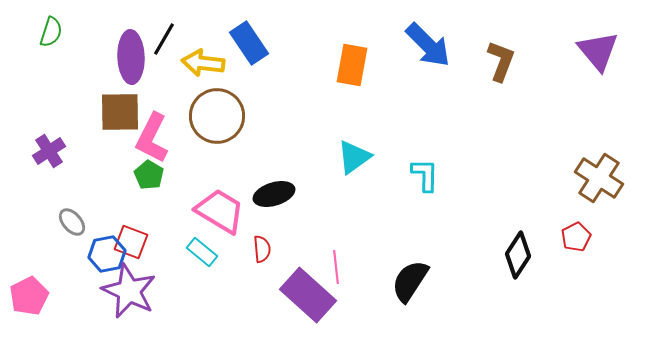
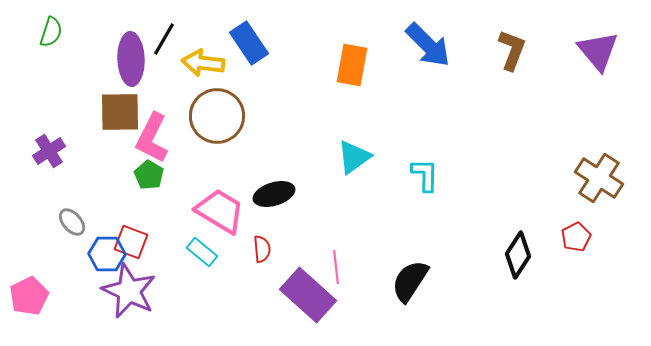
purple ellipse: moved 2 px down
brown L-shape: moved 11 px right, 11 px up
blue hexagon: rotated 12 degrees clockwise
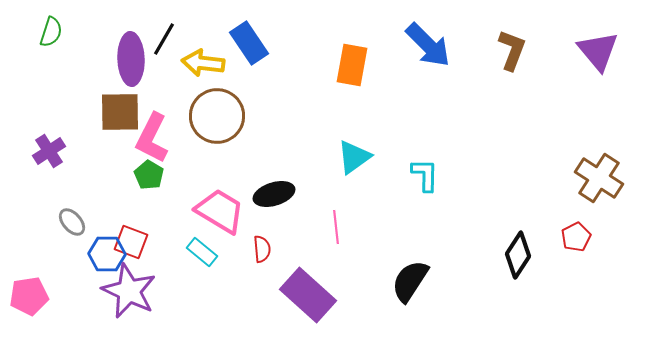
pink line: moved 40 px up
pink pentagon: rotated 18 degrees clockwise
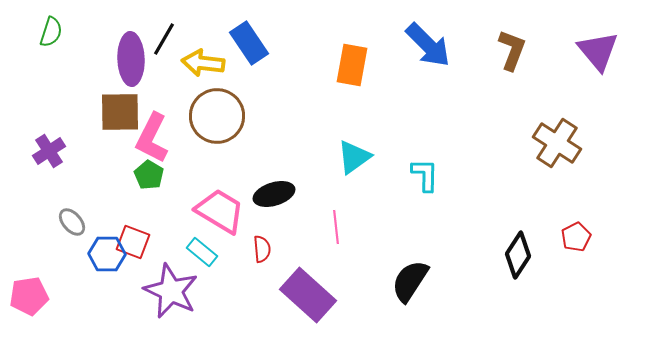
brown cross: moved 42 px left, 35 px up
red square: moved 2 px right
purple star: moved 42 px right
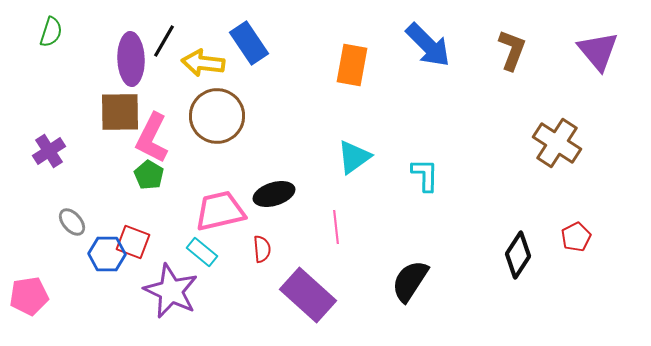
black line: moved 2 px down
pink trapezoid: rotated 44 degrees counterclockwise
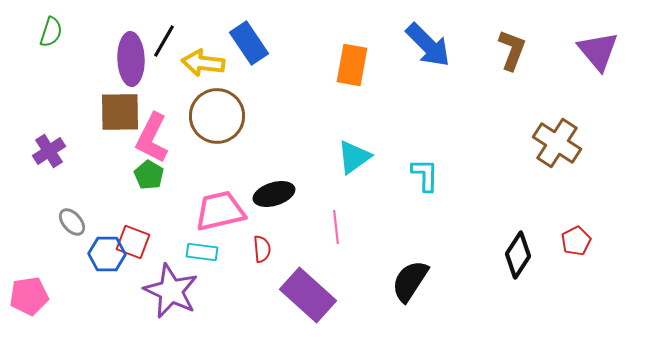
red pentagon: moved 4 px down
cyan rectangle: rotated 32 degrees counterclockwise
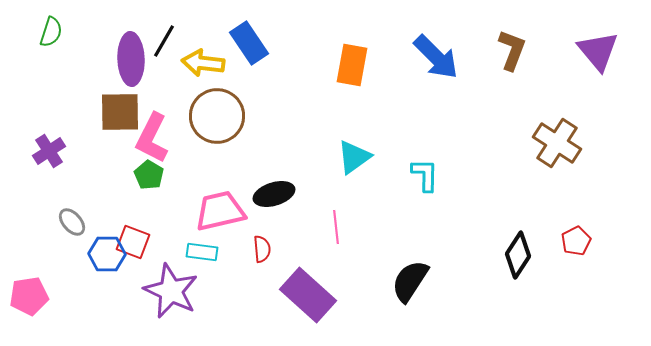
blue arrow: moved 8 px right, 12 px down
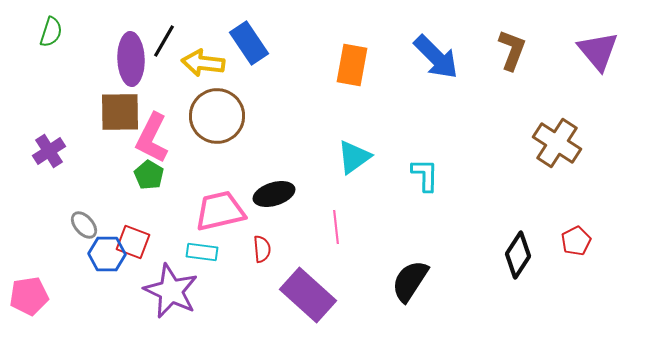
gray ellipse: moved 12 px right, 3 px down
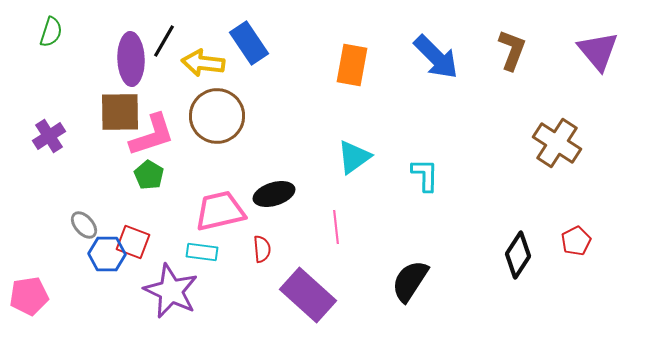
pink L-shape: moved 3 px up; rotated 135 degrees counterclockwise
purple cross: moved 15 px up
